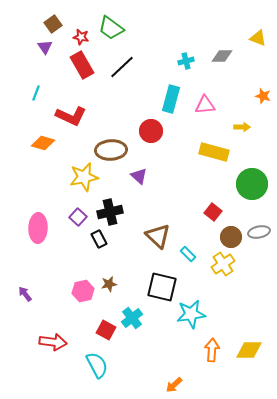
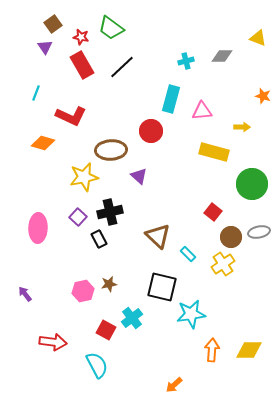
pink triangle at (205, 105): moved 3 px left, 6 px down
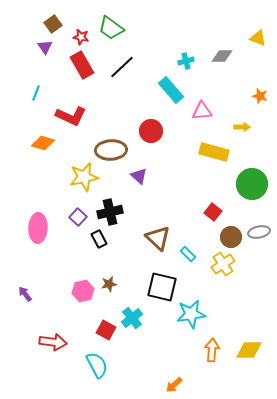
orange star at (263, 96): moved 3 px left
cyan rectangle at (171, 99): moved 9 px up; rotated 56 degrees counterclockwise
brown triangle at (158, 236): moved 2 px down
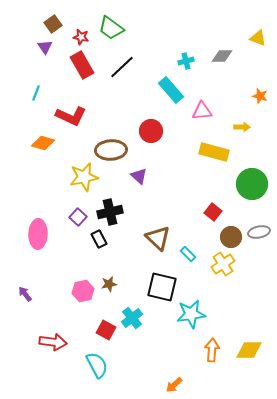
pink ellipse at (38, 228): moved 6 px down
